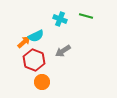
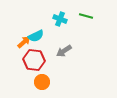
gray arrow: moved 1 px right
red hexagon: rotated 15 degrees counterclockwise
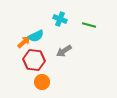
green line: moved 3 px right, 9 px down
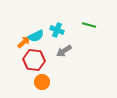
cyan cross: moved 3 px left, 11 px down
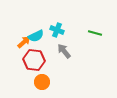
green line: moved 6 px right, 8 px down
gray arrow: rotated 84 degrees clockwise
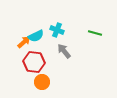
red hexagon: moved 2 px down
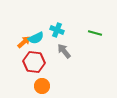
cyan semicircle: moved 2 px down
orange circle: moved 4 px down
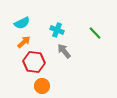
green line: rotated 32 degrees clockwise
cyan semicircle: moved 14 px left, 15 px up
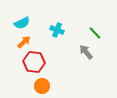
gray arrow: moved 22 px right, 1 px down
